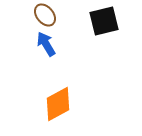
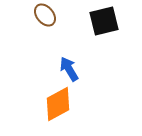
blue arrow: moved 23 px right, 25 px down
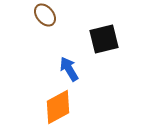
black square: moved 18 px down
orange diamond: moved 3 px down
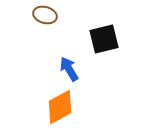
brown ellipse: rotated 35 degrees counterclockwise
orange diamond: moved 2 px right
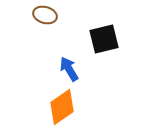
orange diamond: moved 2 px right; rotated 6 degrees counterclockwise
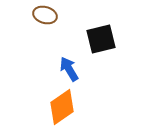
black square: moved 3 px left
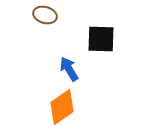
black square: rotated 16 degrees clockwise
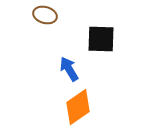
orange diamond: moved 16 px right
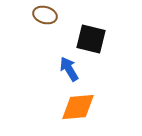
black square: moved 10 px left; rotated 12 degrees clockwise
orange diamond: rotated 30 degrees clockwise
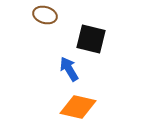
orange diamond: rotated 18 degrees clockwise
